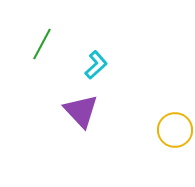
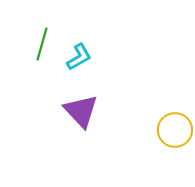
green line: rotated 12 degrees counterclockwise
cyan L-shape: moved 17 px left, 8 px up; rotated 12 degrees clockwise
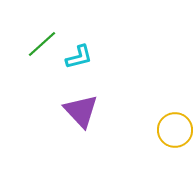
green line: rotated 32 degrees clockwise
cyan L-shape: rotated 16 degrees clockwise
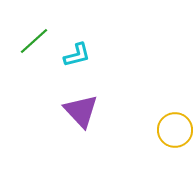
green line: moved 8 px left, 3 px up
cyan L-shape: moved 2 px left, 2 px up
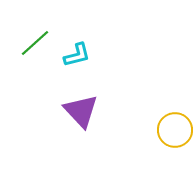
green line: moved 1 px right, 2 px down
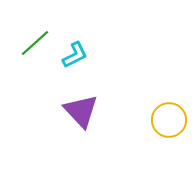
cyan L-shape: moved 2 px left; rotated 12 degrees counterclockwise
yellow circle: moved 6 px left, 10 px up
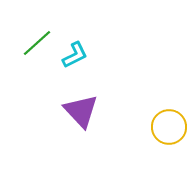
green line: moved 2 px right
yellow circle: moved 7 px down
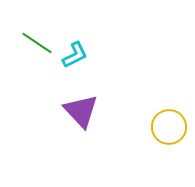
green line: rotated 76 degrees clockwise
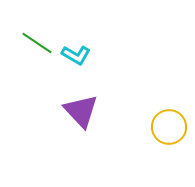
cyan L-shape: moved 1 px right; rotated 56 degrees clockwise
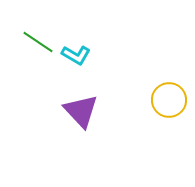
green line: moved 1 px right, 1 px up
yellow circle: moved 27 px up
